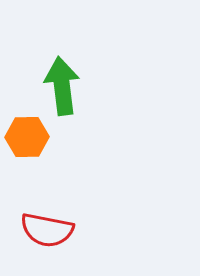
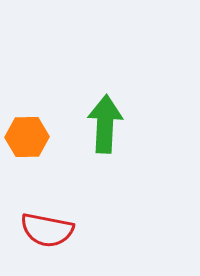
green arrow: moved 43 px right, 38 px down; rotated 10 degrees clockwise
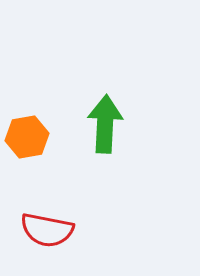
orange hexagon: rotated 9 degrees counterclockwise
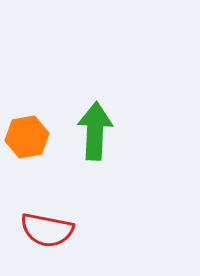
green arrow: moved 10 px left, 7 px down
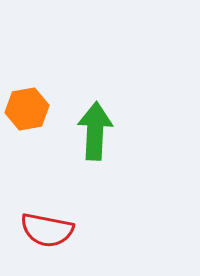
orange hexagon: moved 28 px up
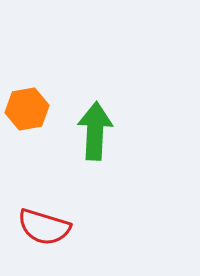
red semicircle: moved 3 px left, 3 px up; rotated 6 degrees clockwise
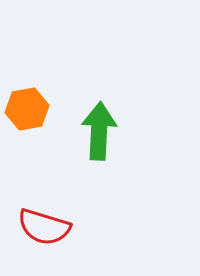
green arrow: moved 4 px right
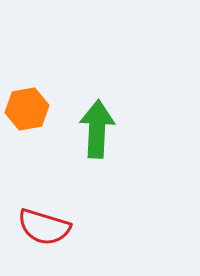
green arrow: moved 2 px left, 2 px up
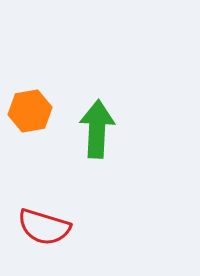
orange hexagon: moved 3 px right, 2 px down
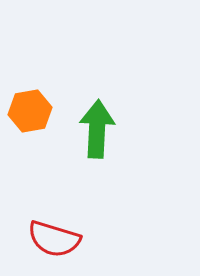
red semicircle: moved 10 px right, 12 px down
